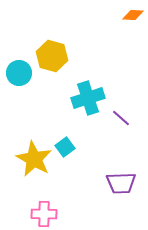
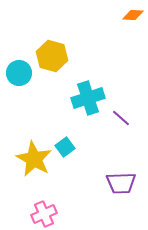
pink cross: rotated 25 degrees counterclockwise
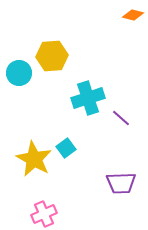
orange diamond: rotated 10 degrees clockwise
yellow hexagon: rotated 20 degrees counterclockwise
cyan square: moved 1 px right, 1 px down
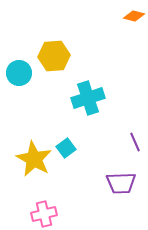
orange diamond: moved 1 px right, 1 px down
yellow hexagon: moved 2 px right
purple line: moved 14 px right, 24 px down; rotated 24 degrees clockwise
pink cross: rotated 10 degrees clockwise
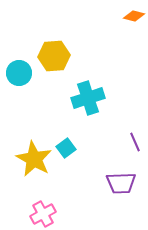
pink cross: moved 1 px left; rotated 15 degrees counterclockwise
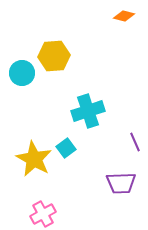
orange diamond: moved 10 px left
cyan circle: moved 3 px right
cyan cross: moved 13 px down
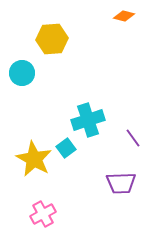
yellow hexagon: moved 2 px left, 17 px up
cyan cross: moved 9 px down
purple line: moved 2 px left, 4 px up; rotated 12 degrees counterclockwise
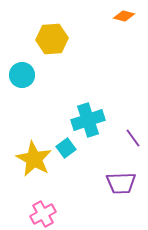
cyan circle: moved 2 px down
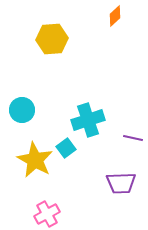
orange diamond: moved 9 px left; rotated 55 degrees counterclockwise
cyan circle: moved 35 px down
purple line: rotated 42 degrees counterclockwise
yellow star: moved 1 px right, 1 px down
pink cross: moved 4 px right
